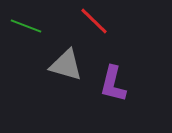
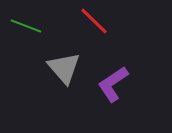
gray triangle: moved 2 px left, 3 px down; rotated 33 degrees clockwise
purple L-shape: rotated 42 degrees clockwise
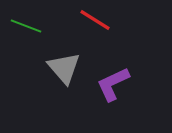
red line: moved 1 px right, 1 px up; rotated 12 degrees counterclockwise
purple L-shape: rotated 9 degrees clockwise
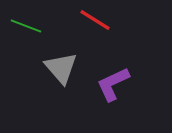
gray triangle: moved 3 px left
